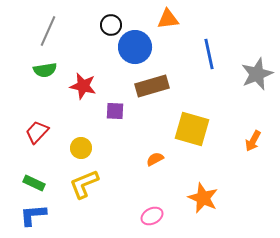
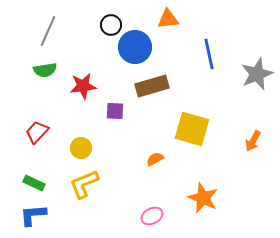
red star: rotated 20 degrees counterclockwise
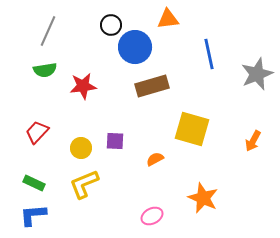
purple square: moved 30 px down
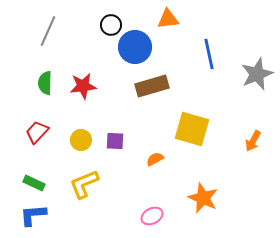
green semicircle: moved 13 px down; rotated 100 degrees clockwise
yellow circle: moved 8 px up
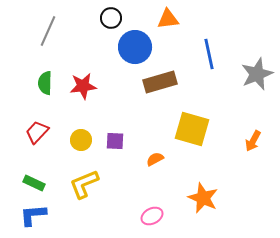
black circle: moved 7 px up
brown rectangle: moved 8 px right, 4 px up
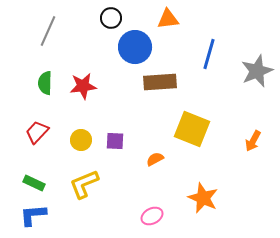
blue line: rotated 28 degrees clockwise
gray star: moved 3 px up
brown rectangle: rotated 12 degrees clockwise
yellow square: rotated 6 degrees clockwise
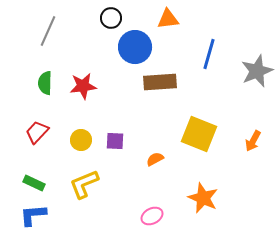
yellow square: moved 7 px right, 5 px down
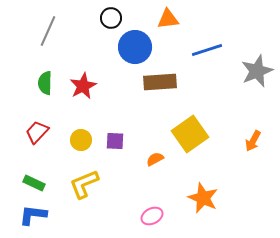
blue line: moved 2 px left, 4 px up; rotated 56 degrees clockwise
red star: rotated 20 degrees counterclockwise
yellow square: moved 9 px left; rotated 33 degrees clockwise
blue L-shape: rotated 12 degrees clockwise
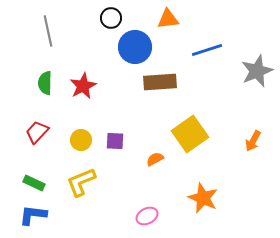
gray line: rotated 36 degrees counterclockwise
yellow L-shape: moved 3 px left, 2 px up
pink ellipse: moved 5 px left
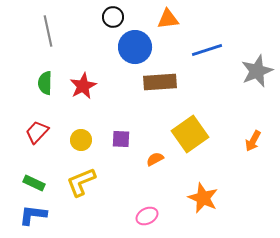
black circle: moved 2 px right, 1 px up
purple square: moved 6 px right, 2 px up
